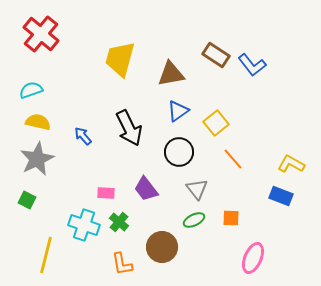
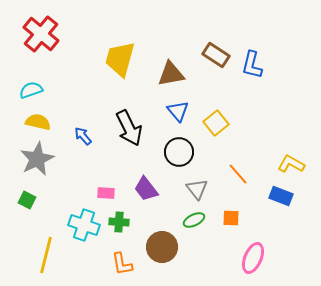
blue L-shape: rotated 52 degrees clockwise
blue triangle: rotated 35 degrees counterclockwise
orange line: moved 5 px right, 15 px down
green cross: rotated 36 degrees counterclockwise
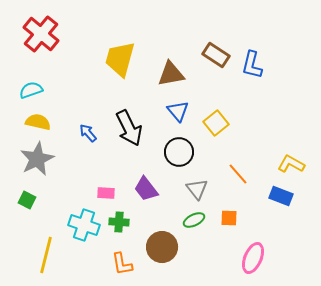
blue arrow: moved 5 px right, 3 px up
orange square: moved 2 px left
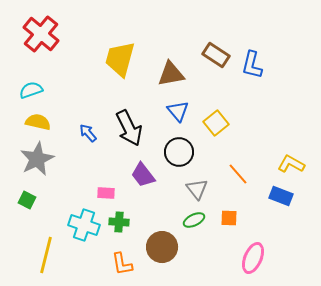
purple trapezoid: moved 3 px left, 14 px up
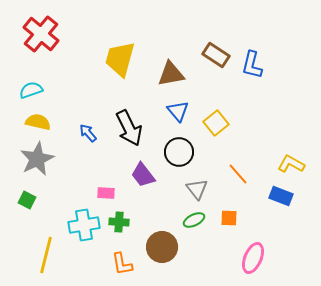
cyan cross: rotated 28 degrees counterclockwise
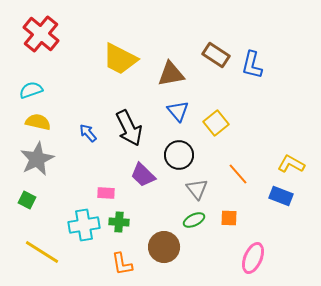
yellow trapezoid: rotated 78 degrees counterclockwise
black circle: moved 3 px down
purple trapezoid: rotated 8 degrees counterclockwise
brown circle: moved 2 px right
yellow line: moved 4 px left, 3 px up; rotated 72 degrees counterclockwise
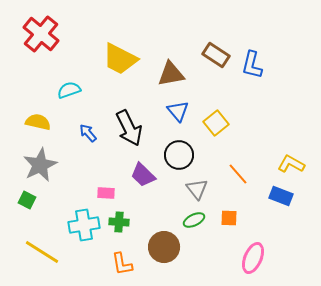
cyan semicircle: moved 38 px right
gray star: moved 3 px right, 6 px down
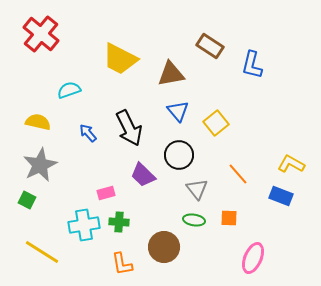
brown rectangle: moved 6 px left, 9 px up
pink rectangle: rotated 18 degrees counterclockwise
green ellipse: rotated 35 degrees clockwise
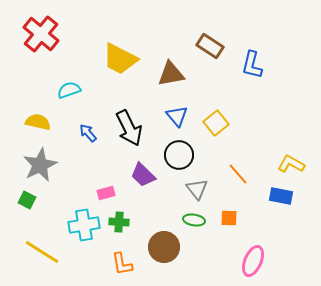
blue triangle: moved 1 px left, 5 px down
blue rectangle: rotated 10 degrees counterclockwise
pink ellipse: moved 3 px down
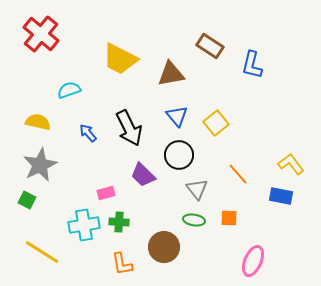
yellow L-shape: rotated 24 degrees clockwise
